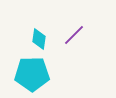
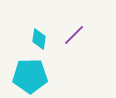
cyan pentagon: moved 2 px left, 2 px down
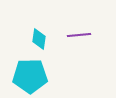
purple line: moved 5 px right; rotated 40 degrees clockwise
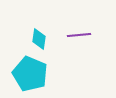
cyan pentagon: moved 2 px up; rotated 24 degrees clockwise
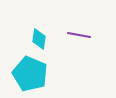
purple line: rotated 15 degrees clockwise
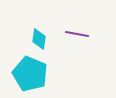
purple line: moved 2 px left, 1 px up
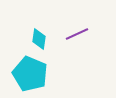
purple line: rotated 35 degrees counterclockwise
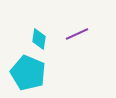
cyan pentagon: moved 2 px left, 1 px up
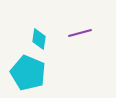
purple line: moved 3 px right, 1 px up; rotated 10 degrees clockwise
